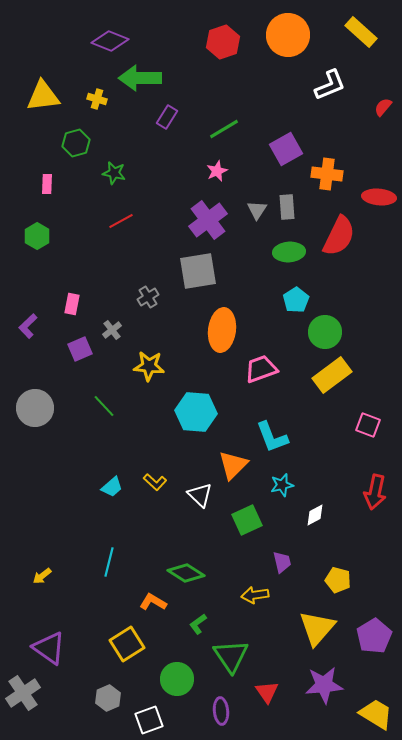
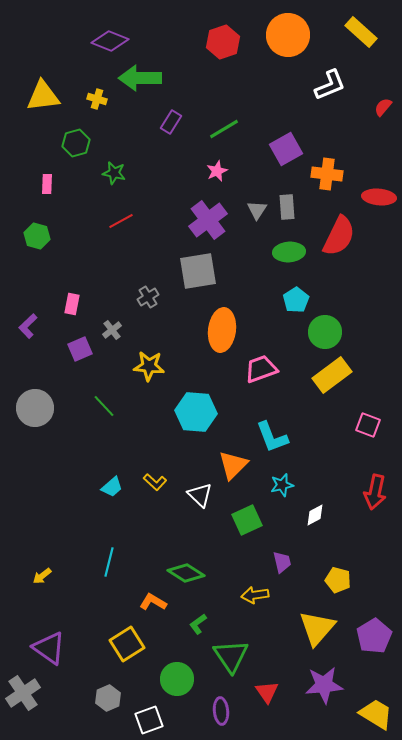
purple rectangle at (167, 117): moved 4 px right, 5 px down
green hexagon at (37, 236): rotated 15 degrees counterclockwise
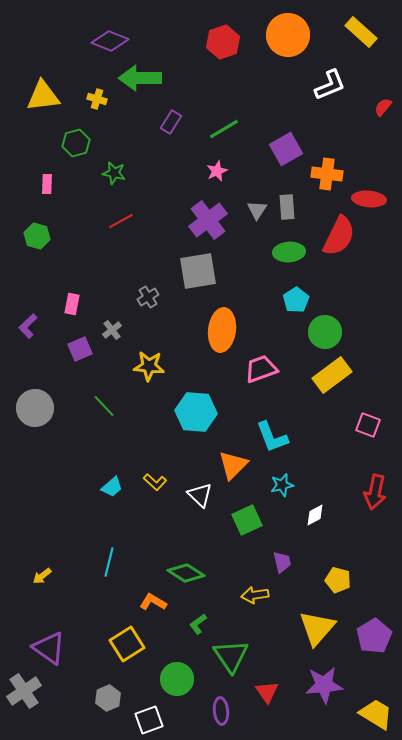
red ellipse at (379, 197): moved 10 px left, 2 px down
gray cross at (23, 693): moved 1 px right, 2 px up
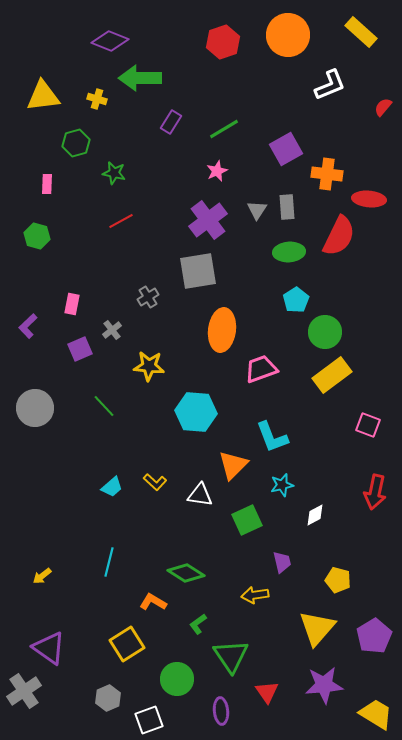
white triangle at (200, 495): rotated 36 degrees counterclockwise
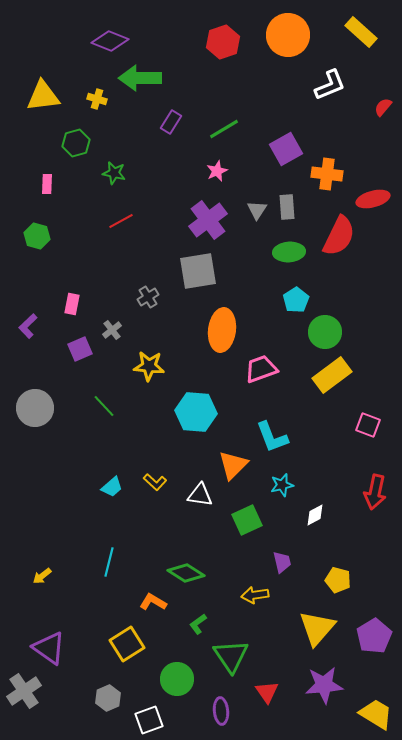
red ellipse at (369, 199): moved 4 px right; rotated 20 degrees counterclockwise
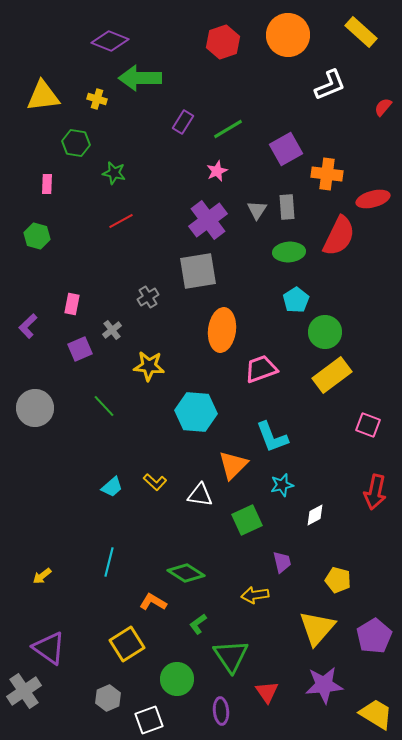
purple rectangle at (171, 122): moved 12 px right
green line at (224, 129): moved 4 px right
green hexagon at (76, 143): rotated 24 degrees clockwise
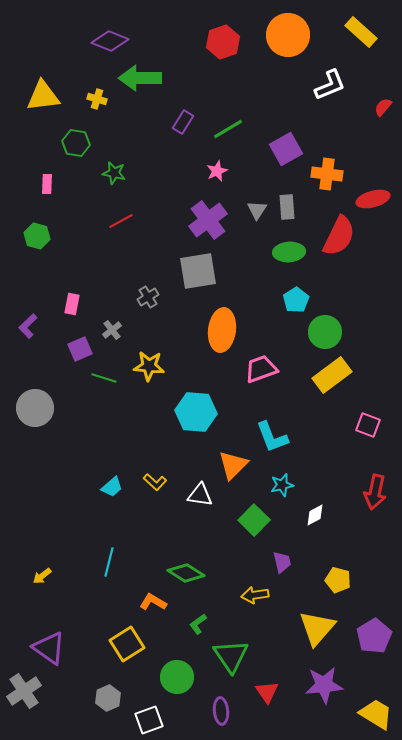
green line at (104, 406): moved 28 px up; rotated 30 degrees counterclockwise
green square at (247, 520): moved 7 px right; rotated 20 degrees counterclockwise
green circle at (177, 679): moved 2 px up
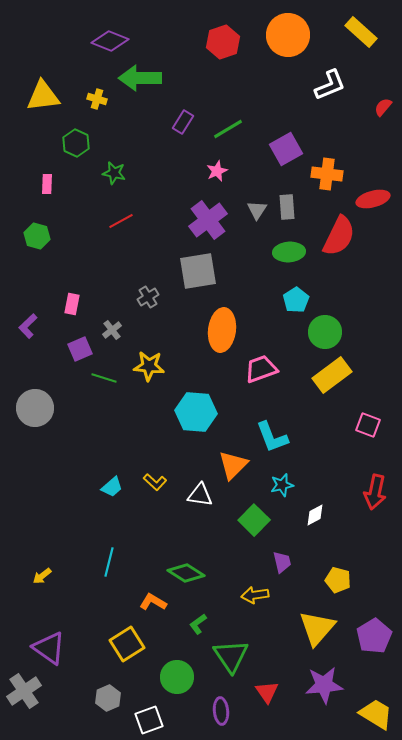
green hexagon at (76, 143): rotated 16 degrees clockwise
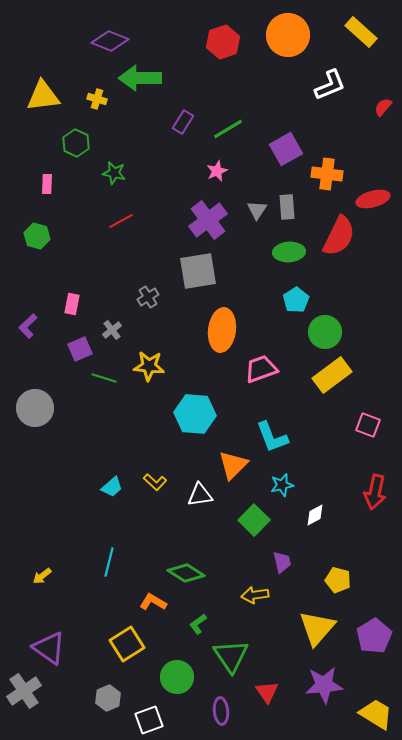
cyan hexagon at (196, 412): moved 1 px left, 2 px down
white triangle at (200, 495): rotated 16 degrees counterclockwise
